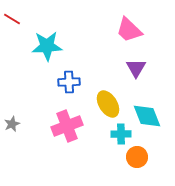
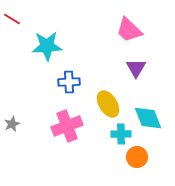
cyan diamond: moved 1 px right, 2 px down
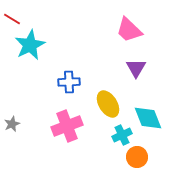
cyan star: moved 17 px left, 1 px up; rotated 24 degrees counterclockwise
cyan cross: moved 1 px right, 1 px down; rotated 24 degrees counterclockwise
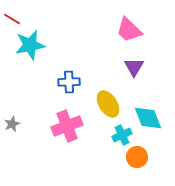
cyan star: rotated 16 degrees clockwise
purple triangle: moved 2 px left, 1 px up
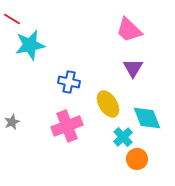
purple triangle: moved 1 px left, 1 px down
blue cross: rotated 15 degrees clockwise
cyan diamond: moved 1 px left
gray star: moved 2 px up
cyan cross: moved 1 px right, 2 px down; rotated 18 degrees counterclockwise
orange circle: moved 2 px down
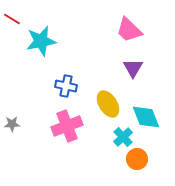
cyan star: moved 11 px right, 4 px up
blue cross: moved 3 px left, 4 px down
cyan diamond: moved 1 px left, 1 px up
gray star: moved 2 px down; rotated 21 degrees clockwise
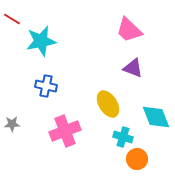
purple triangle: rotated 40 degrees counterclockwise
blue cross: moved 20 px left
cyan diamond: moved 10 px right
pink cross: moved 2 px left, 5 px down
cyan cross: rotated 30 degrees counterclockwise
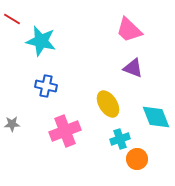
cyan star: rotated 24 degrees clockwise
cyan cross: moved 3 px left, 2 px down; rotated 36 degrees counterclockwise
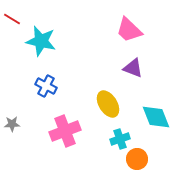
blue cross: rotated 15 degrees clockwise
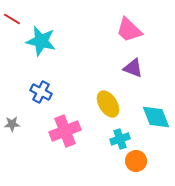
blue cross: moved 5 px left, 6 px down
orange circle: moved 1 px left, 2 px down
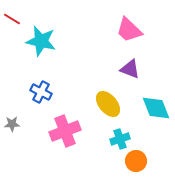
purple triangle: moved 3 px left, 1 px down
yellow ellipse: rotated 8 degrees counterclockwise
cyan diamond: moved 9 px up
